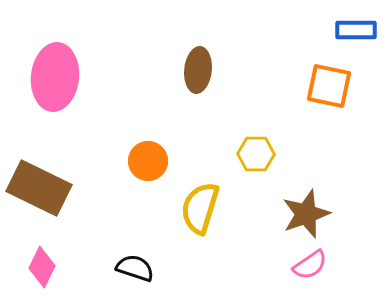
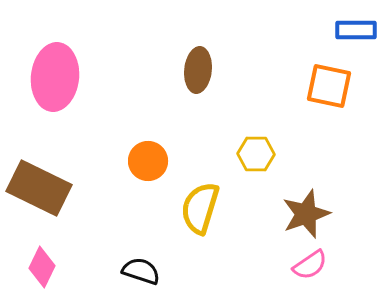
black semicircle: moved 6 px right, 3 px down
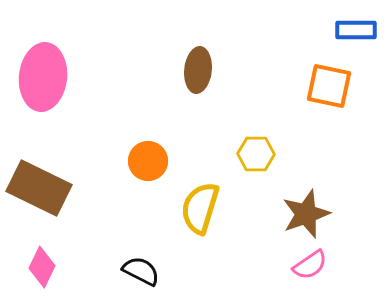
pink ellipse: moved 12 px left
black semicircle: rotated 9 degrees clockwise
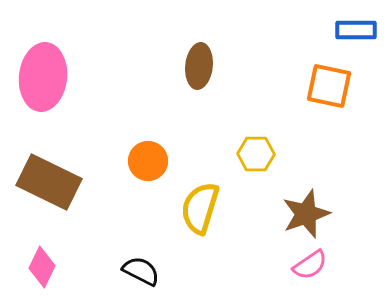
brown ellipse: moved 1 px right, 4 px up
brown rectangle: moved 10 px right, 6 px up
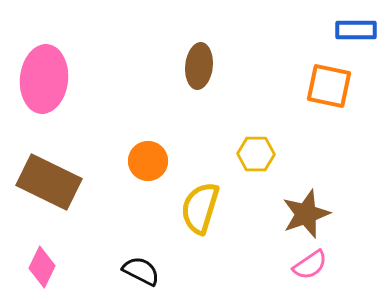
pink ellipse: moved 1 px right, 2 px down
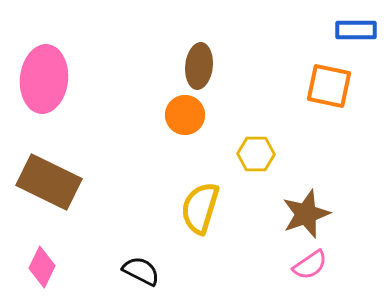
orange circle: moved 37 px right, 46 px up
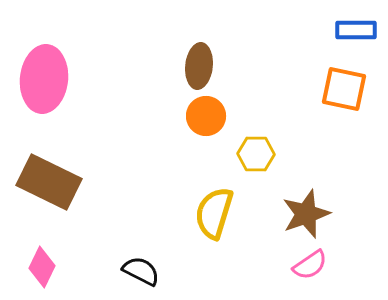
orange square: moved 15 px right, 3 px down
orange circle: moved 21 px right, 1 px down
yellow semicircle: moved 14 px right, 5 px down
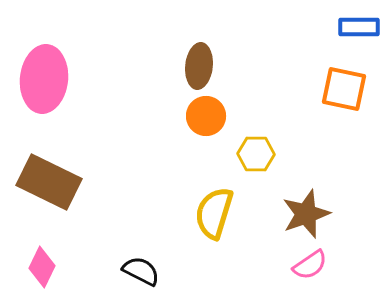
blue rectangle: moved 3 px right, 3 px up
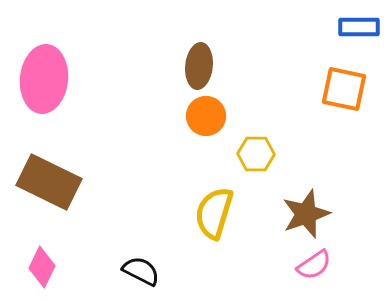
pink semicircle: moved 4 px right
